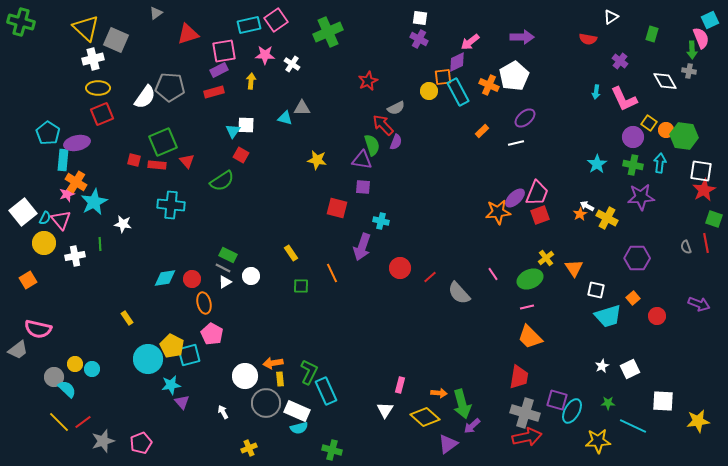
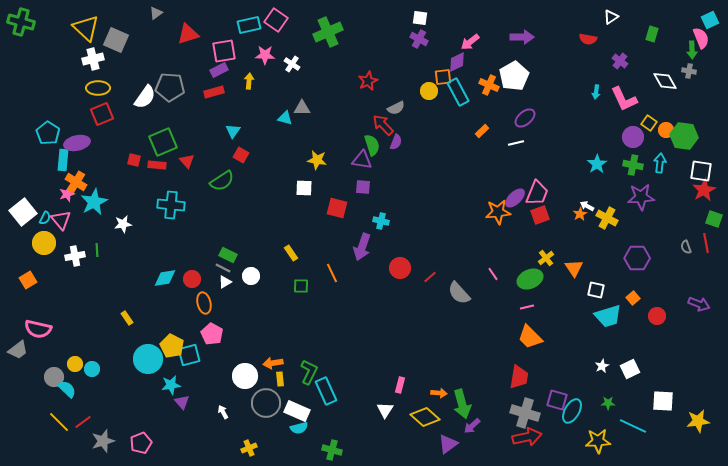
pink square at (276, 20): rotated 20 degrees counterclockwise
yellow arrow at (251, 81): moved 2 px left
white square at (246, 125): moved 58 px right, 63 px down
white star at (123, 224): rotated 18 degrees counterclockwise
green line at (100, 244): moved 3 px left, 6 px down
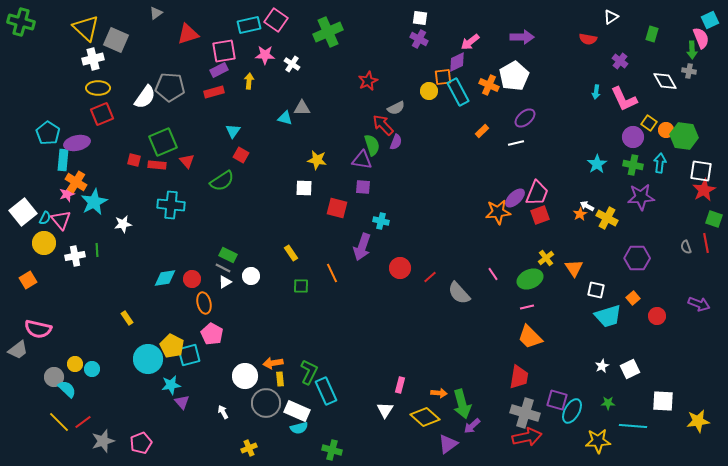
cyan line at (633, 426): rotated 20 degrees counterclockwise
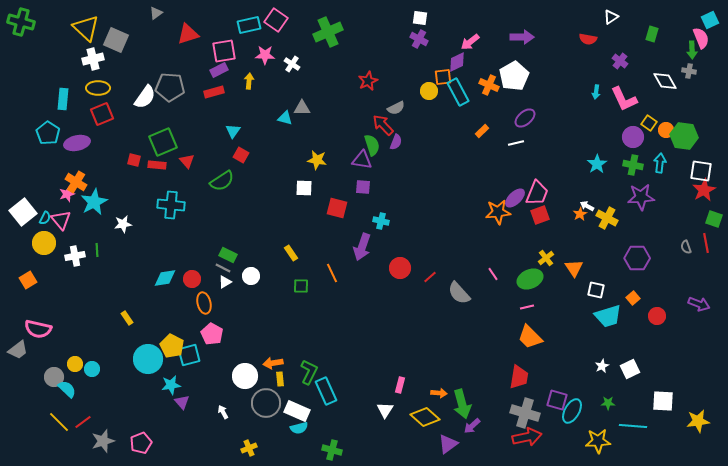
cyan rectangle at (63, 160): moved 61 px up
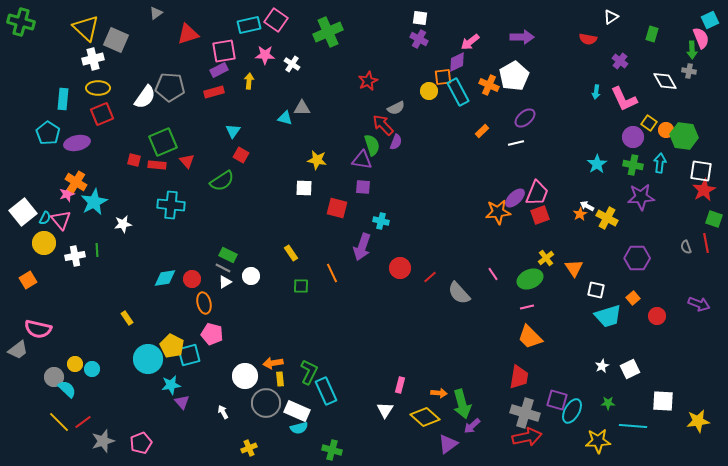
pink pentagon at (212, 334): rotated 15 degrees counterclockwise
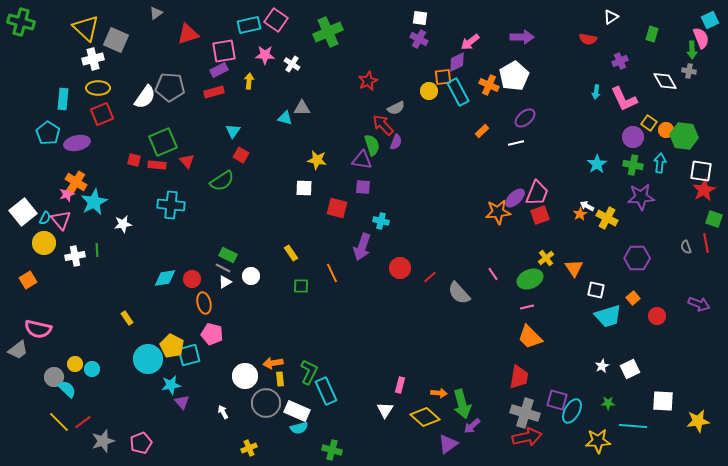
purple cross at (620, 61): rotated 28 degrees clockwise
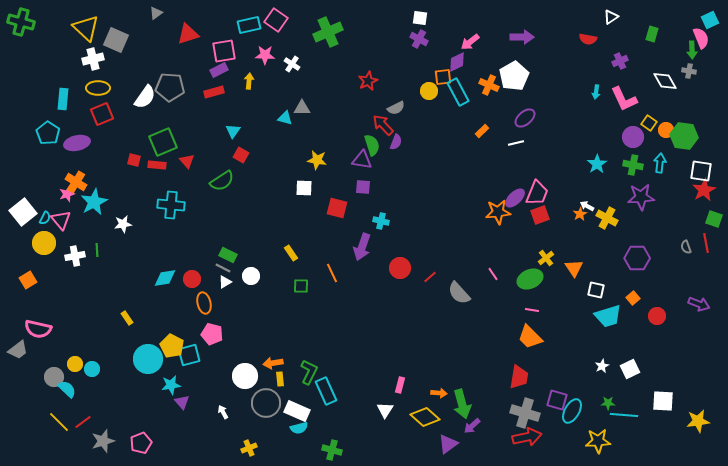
pink line at (527, 307): moved 5 px right, 3 px down; rotated 24 degrees clockwise
cyan line at (633, 426): moved 9 px left, 11 px up
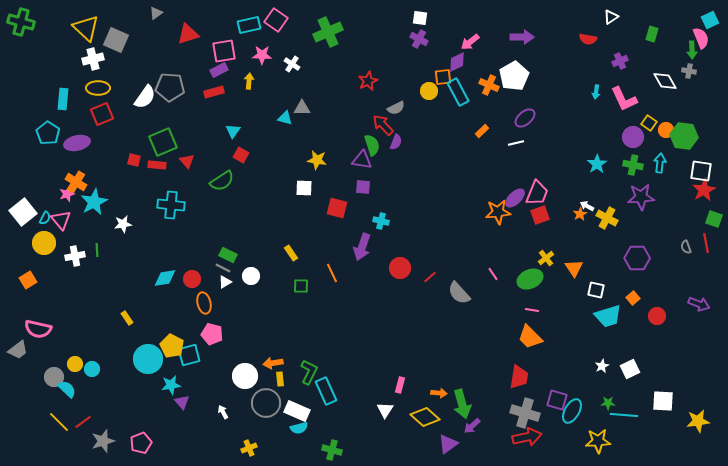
pink star at (265, 55): moved 3 px left
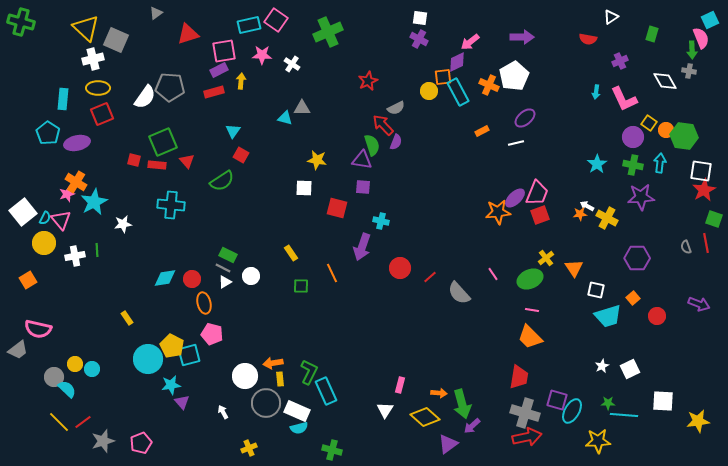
yellow arrow at (249, 81): moved 8 px left
orange rectangle at (482, 131): rotated 16 degrees clockwise
orange star at (580, 214): rotated 24 degrees clockwise
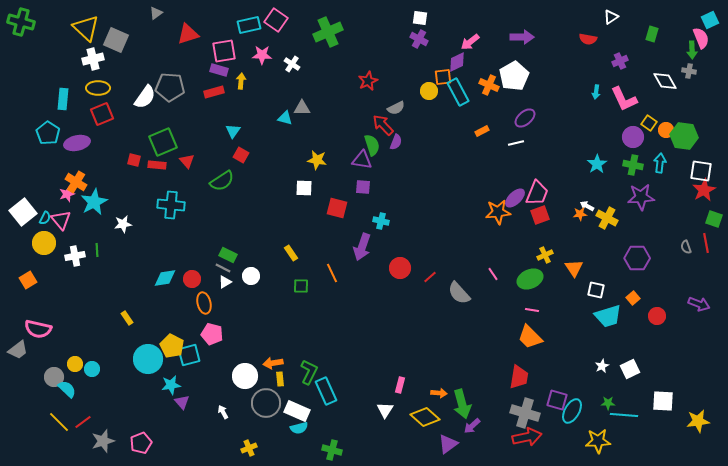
purple rectangle at (219, 70): rotated 42 degrees clockwise
yellow cross at (546, 258): moved 1 px left, 3 px up; rotated 14 degrees clockwise
